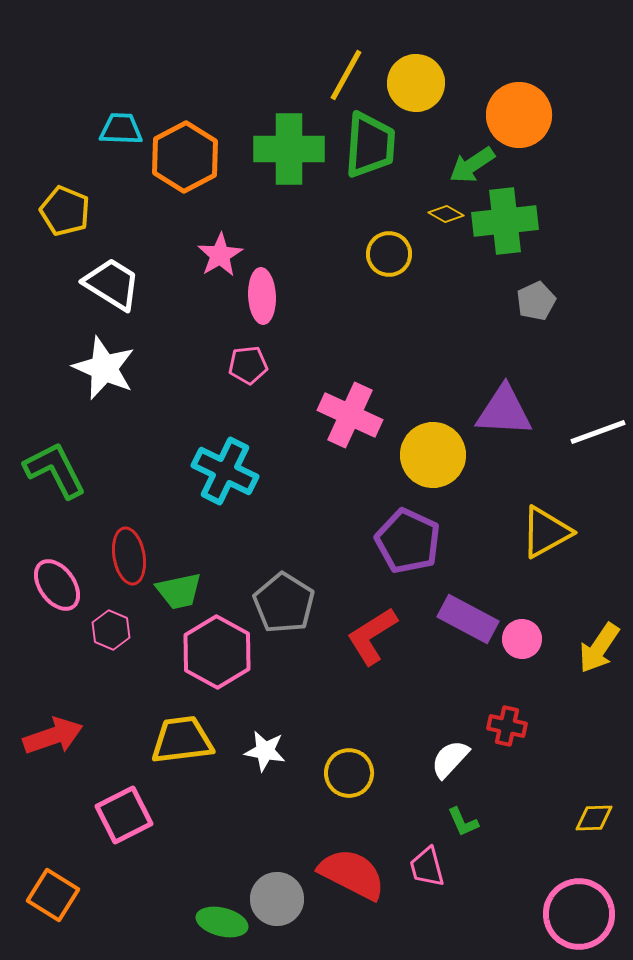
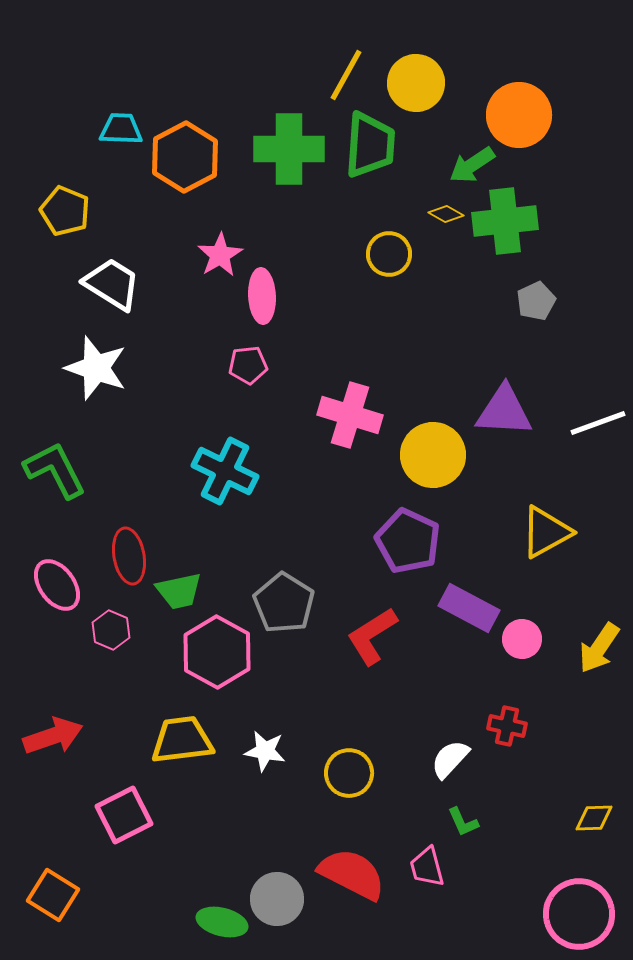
white star at (104, 368): moved 8 px left; rotated 4 degrees counterclockwise
pink cross at (350, 415): rotated 8 degrees counterclockwise
white line at (598, 432): moved 9 px up
purple rectangle at (468, 619): moved 1 px right, 11 px up
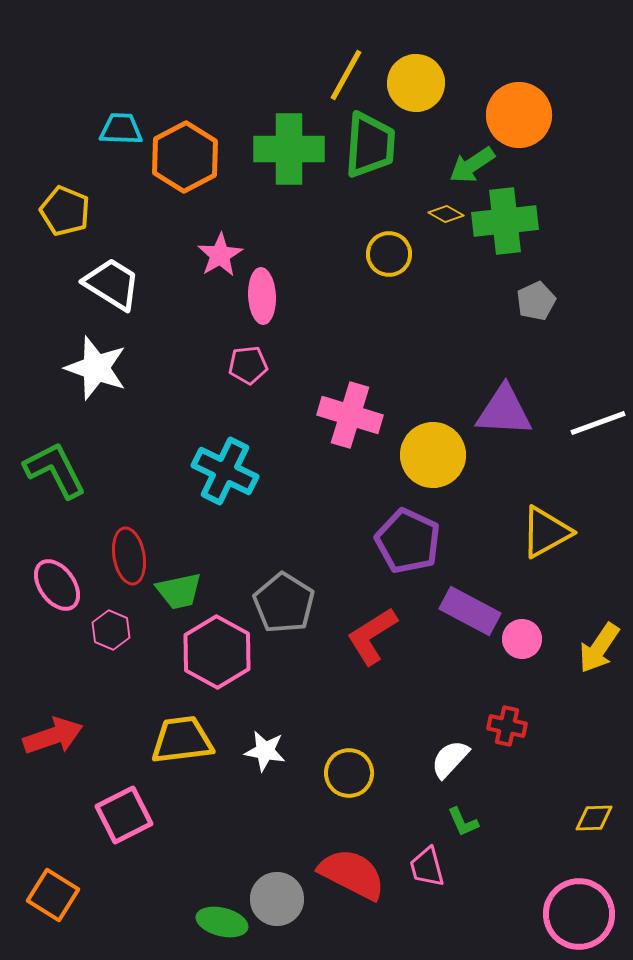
purple rectangle at (469, 608): moved 1 px right, 3 px down
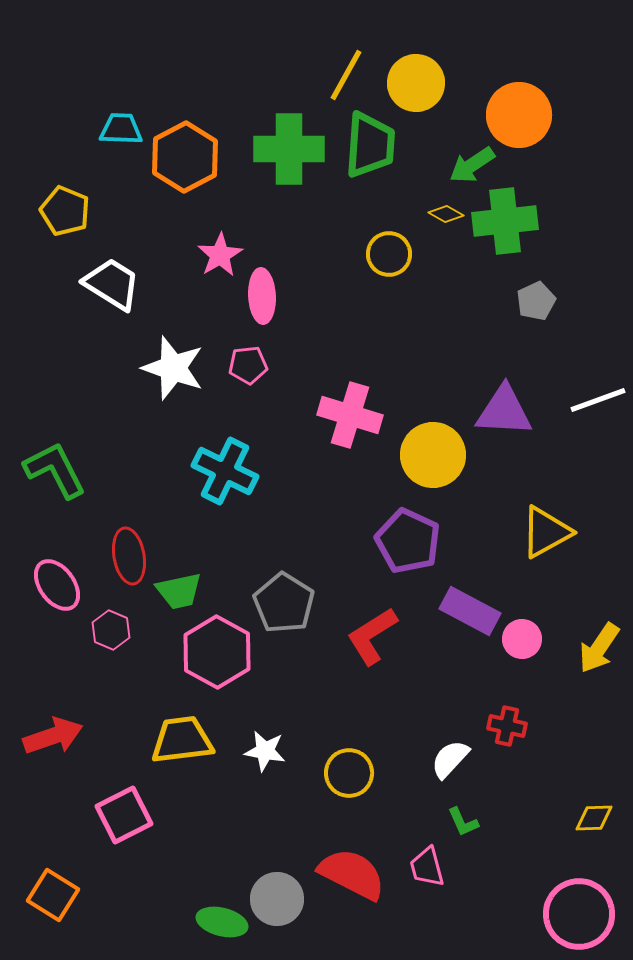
white star at (96, 368): moved 77 px right
white line at (598, 423): moved 23 px up
